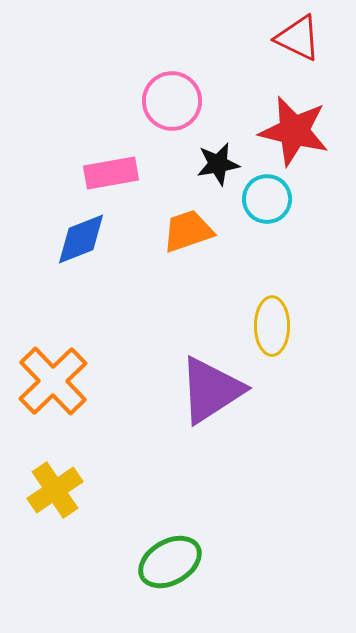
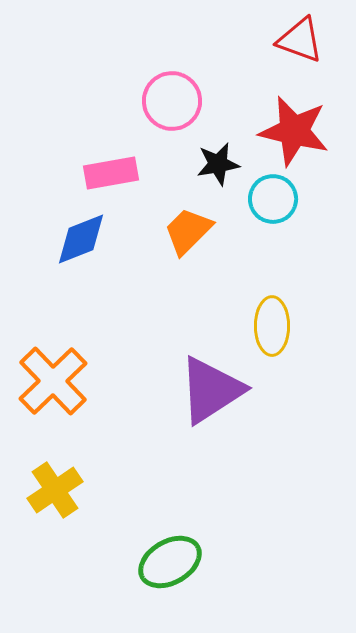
red triangle: moved 2 px right, 2 px down; rotated 6 degrees counterclockwise
cyan circle: moved 6 px right
orange trapezoid: rotated 26 degrees counterclockwise
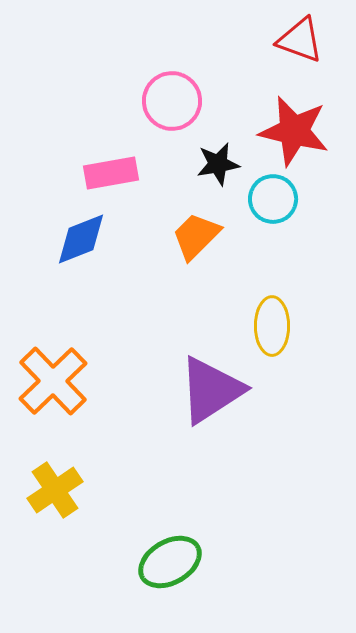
orange trapezoid: moved 8 px right, 5 px down
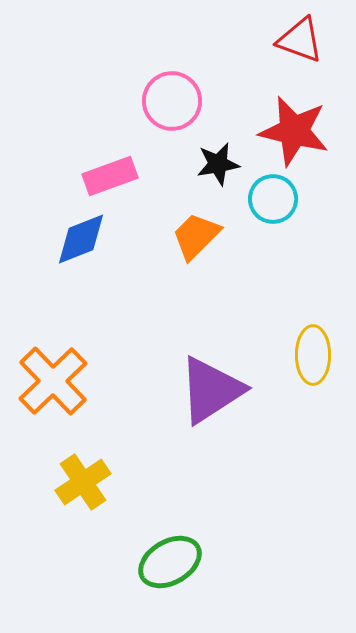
pink rectangle: moved 1 px left, 3 px down; rotated 10 degrees counterclockwise
yellow ellipse: moved 41 px right, 29 px down
yellow cross: moved 28 px right, 8 px up
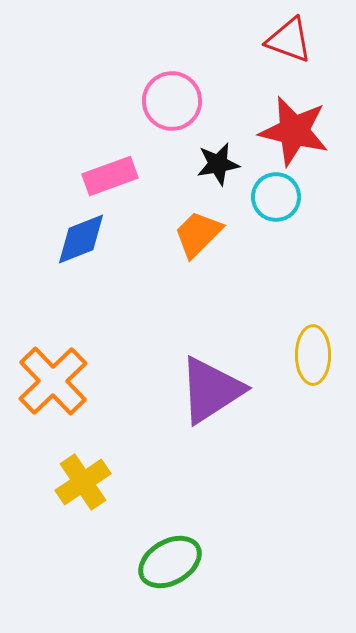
red triangle: moved 11 px left
cyan circle: moved 3 px right, 2 px up
orange trapezoid: moved 2 px right, 2 px up
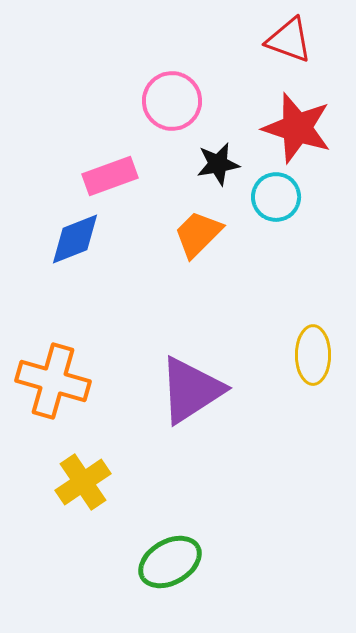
red star: moved 3 px right, 3 px up; rotated 4 degrees clockwise
blue diamond: moved 6 px left
orange cross: rotated 30 degrees counterclockwise
purple triangle: moved 20 px left
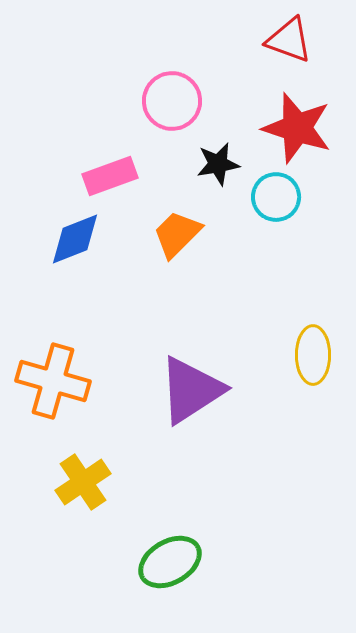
orange trapezoid: moved 21 px left
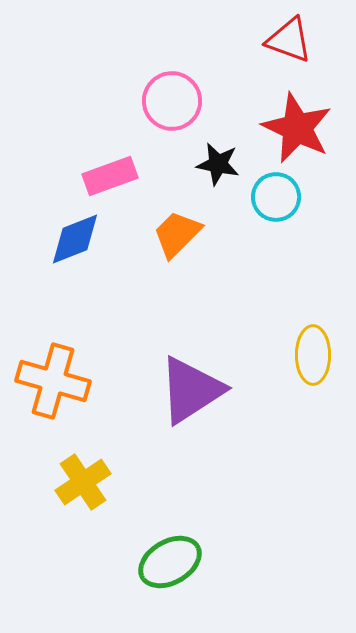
red star: rotated 8 degrees clockwise
black star: rotated 21 degrees clockwise
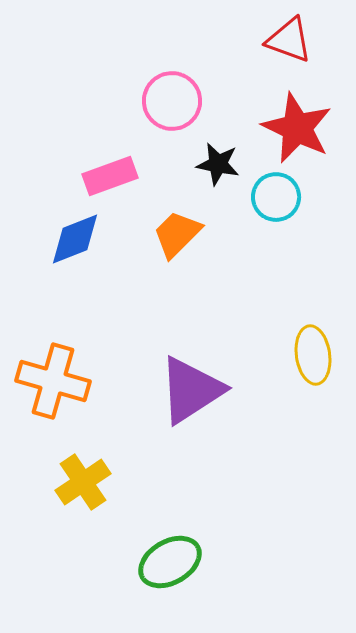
yellow ellipse: rotated 8 degrees counterclockwise
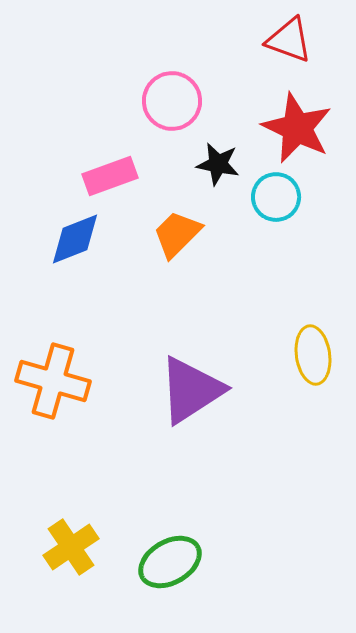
yellow cross: moved 12 px left, 65 px down
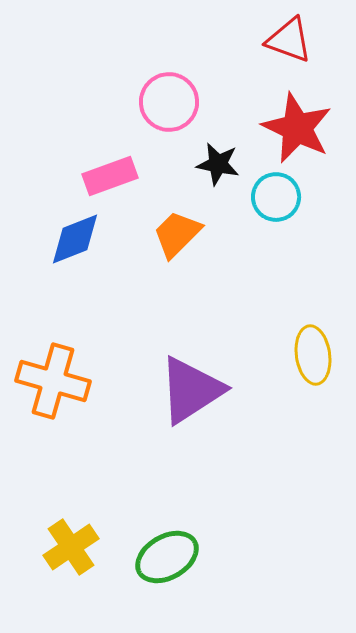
pink circle: moved 3 px left, 1 px down
green ellipse: moved 3 px left, 5 px up
